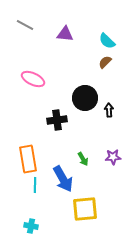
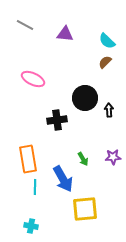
cyan line: moved 2 px down
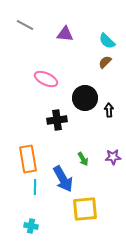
pink ellipse: moved 13 px right
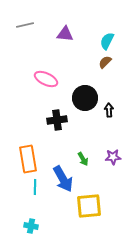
gray line: rotated 42 degrees counterclockwise
cyan semicircle: rotated 72 degrees clockwise
yellow square: moved 4 px right, 3 px up
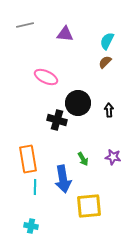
pink ellipse: moved 2 px up
black circle: moved 7 px left, 5 px down
black cross: rotated 24 degrees clockwise
purple star: rotated 14 degrees clockwise
blue arrow: rotated 20 degrees clockwise
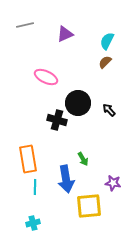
purple triangle: rotated 30 degrees counterclockwise
black arrow: rotated 40 degrees counterclockwise
purple star: moved 26 px down
blue arrow: moved 3 px right
cyan cross: moved 2 px right, 3 px up; rotated 24 degrees counterclockwise
